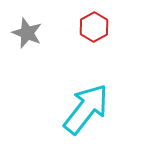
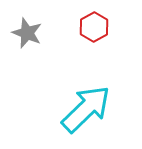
cyan arrow: rotated 8 degrees clockwise
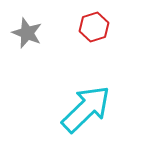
red hexagon: rotated 12 degrees clockwise
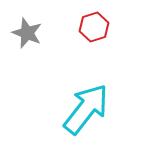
cyan arrow: rotated 8 degrees counterclockwise
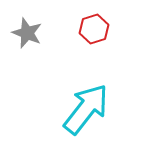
red hexagon: moved 2 px down
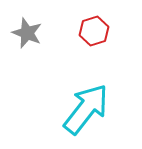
red hexagon: moved 2 px down
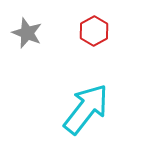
red hexagon: rotated 12 degrees counterclockwise
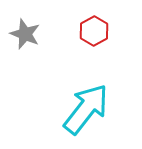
gray star: moved 2 px left, 1 px down
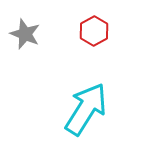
cyan arrow: rotated 6 degrees counterclockwise
